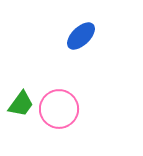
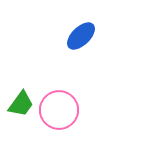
pink circle: moved 1 px down
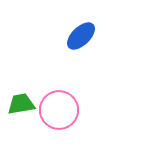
green trapezoid: rotated 136 degrees counterclockwise
